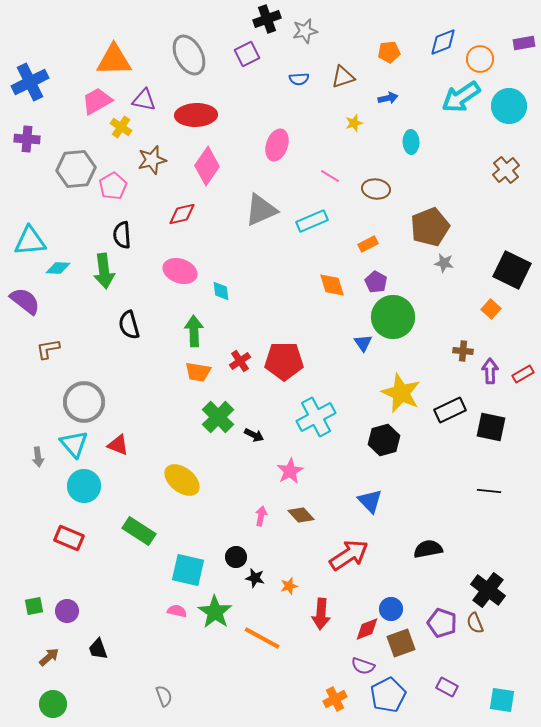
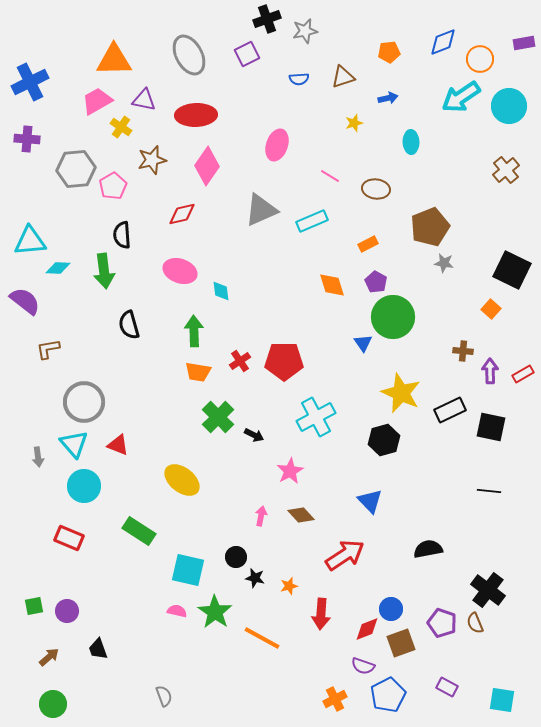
red arrow at (349, 555): moved 4 px left
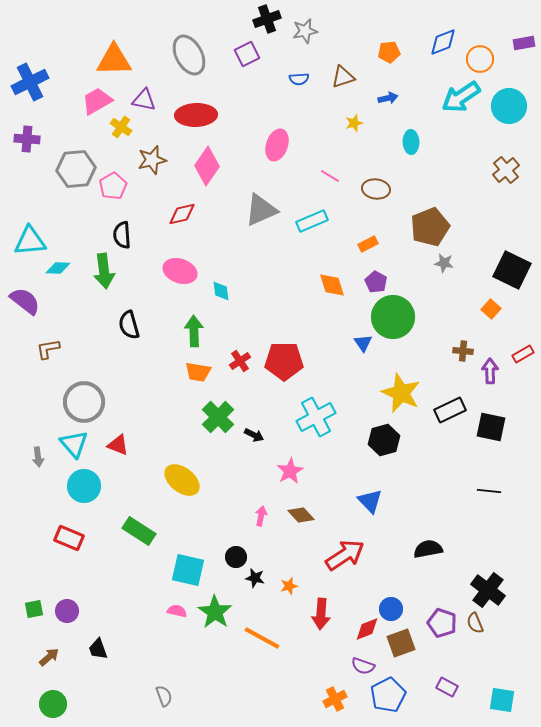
red rectangle at (523, 374): moved 20 px up
green square at (34, 606): moved 3 px down
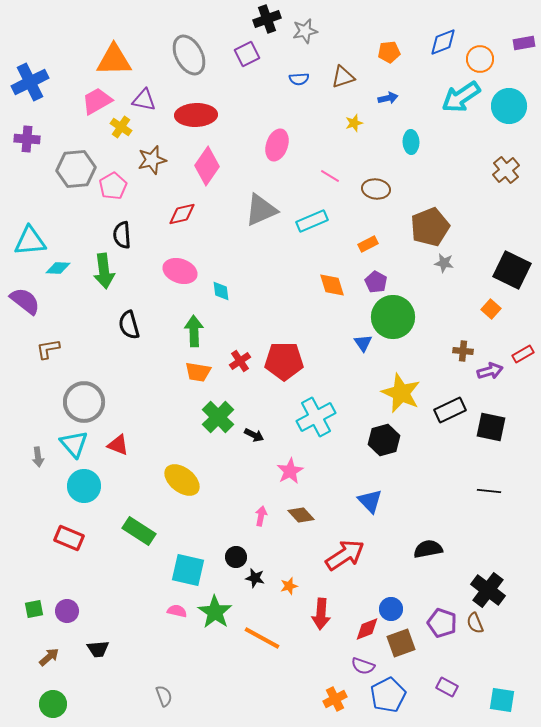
purple arrow at (490, 371): rotated 75 degrees clockwise
black trapezoid at (98, 649): rotated 75 degrees counterclockwise
